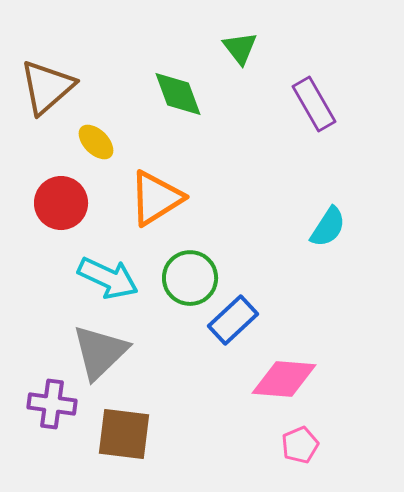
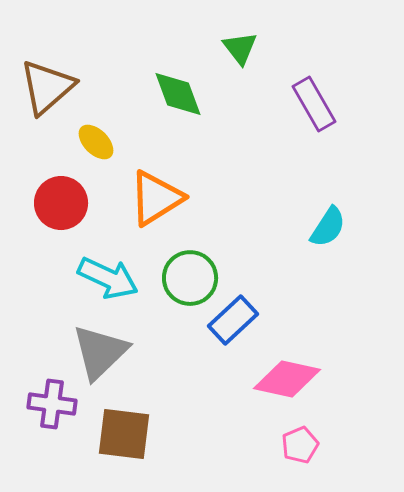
pink diamond: moved 3 px right; rotated 8 degrees clockwise
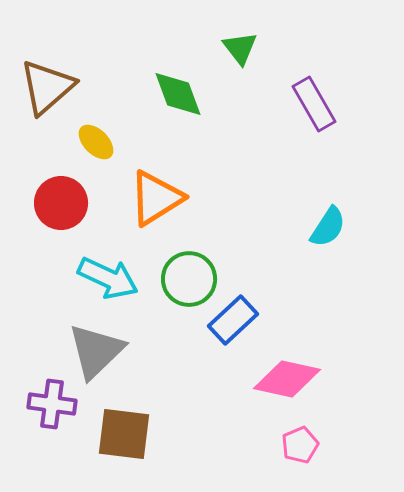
green circle: moved 1 px left, 1 px down
gray triangle: moved 4 px left, 1 px up
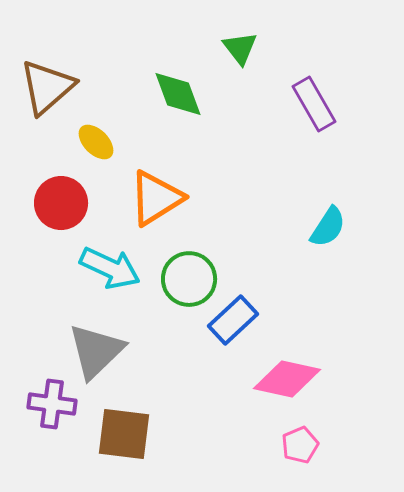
cyan arrow: moved 2 px right, 10 px up
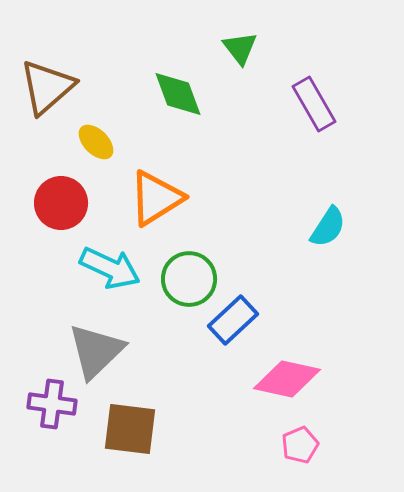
brown square: moved 6 px right, 5 px up
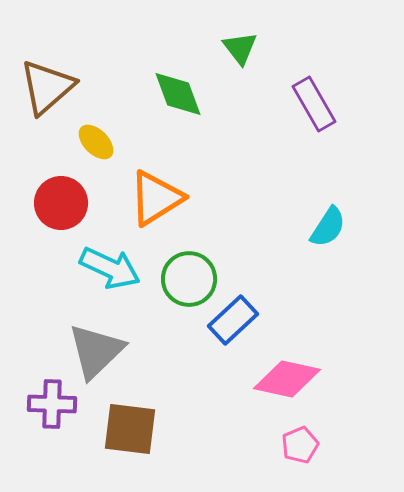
purple cross: rotated 6 degrees counterclockwise
